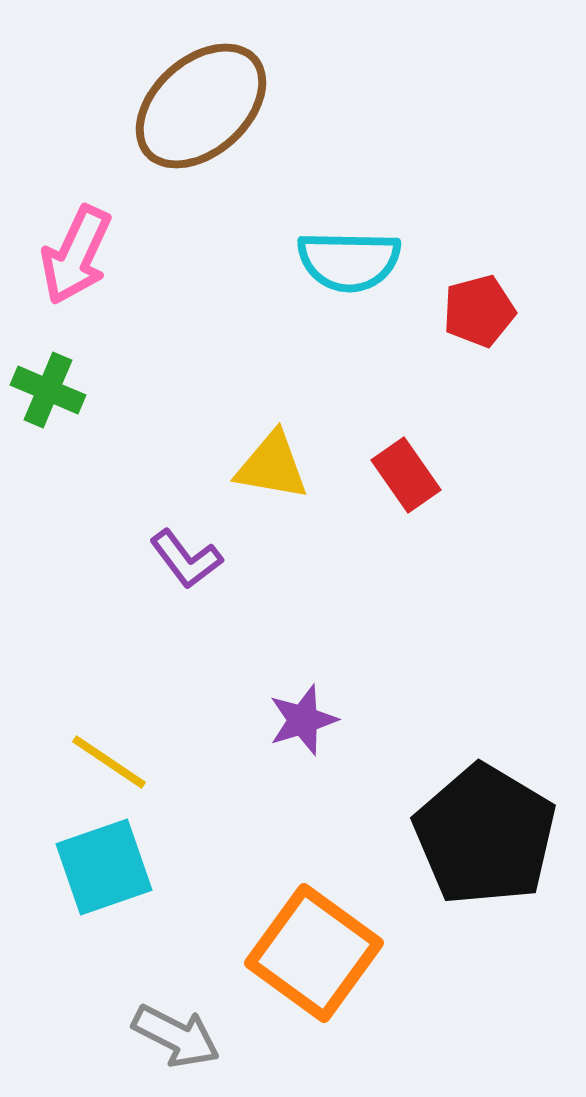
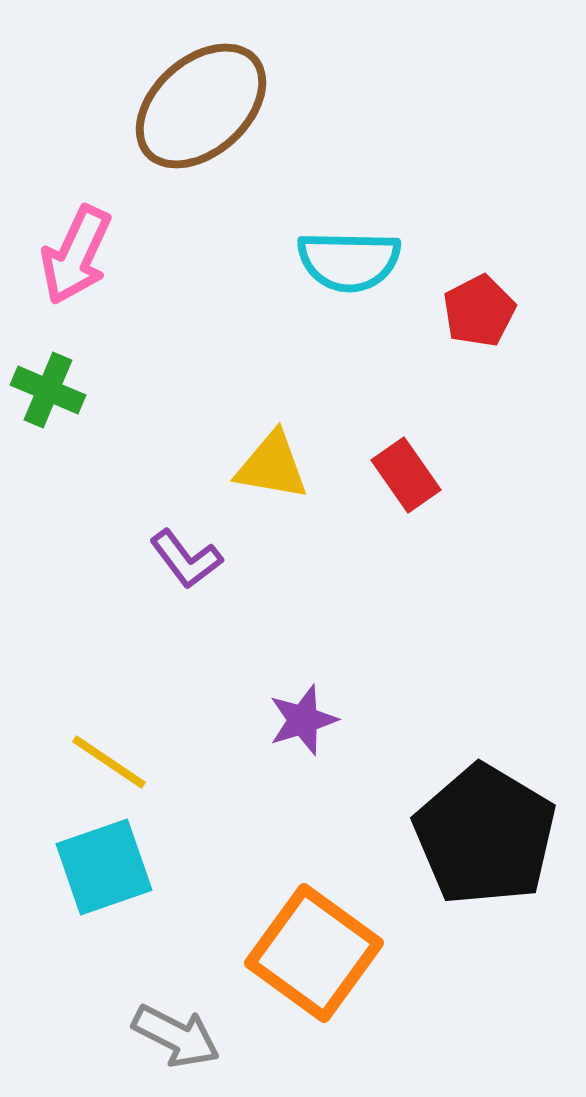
red pentagon: rotated 12 degrees counterclockwise
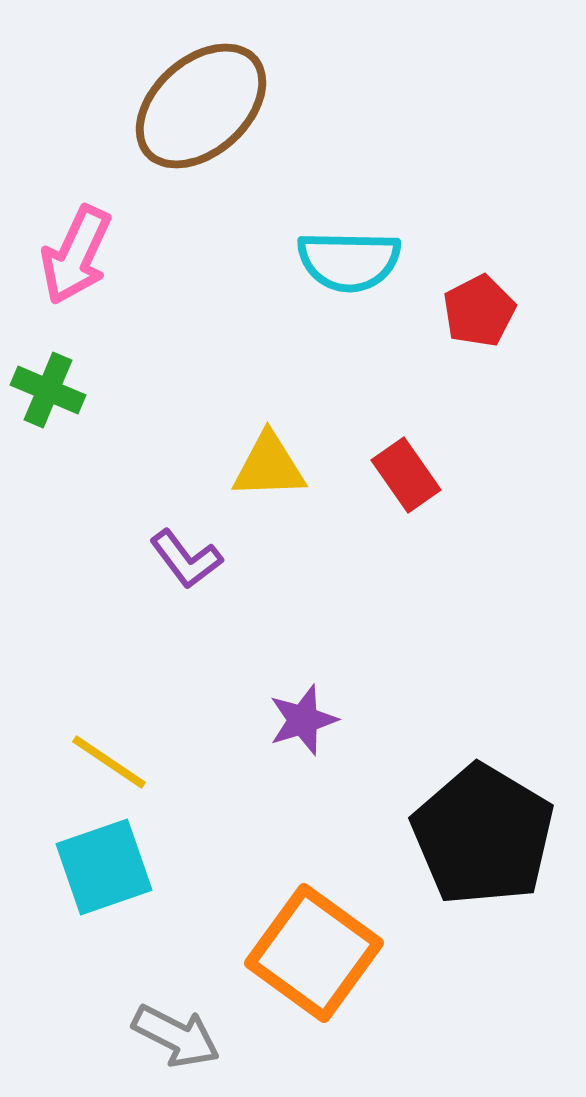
yellow triangle: moved 3 px left; rotated 12 degrees counterclockwise
black pentagon: moved 2 px left
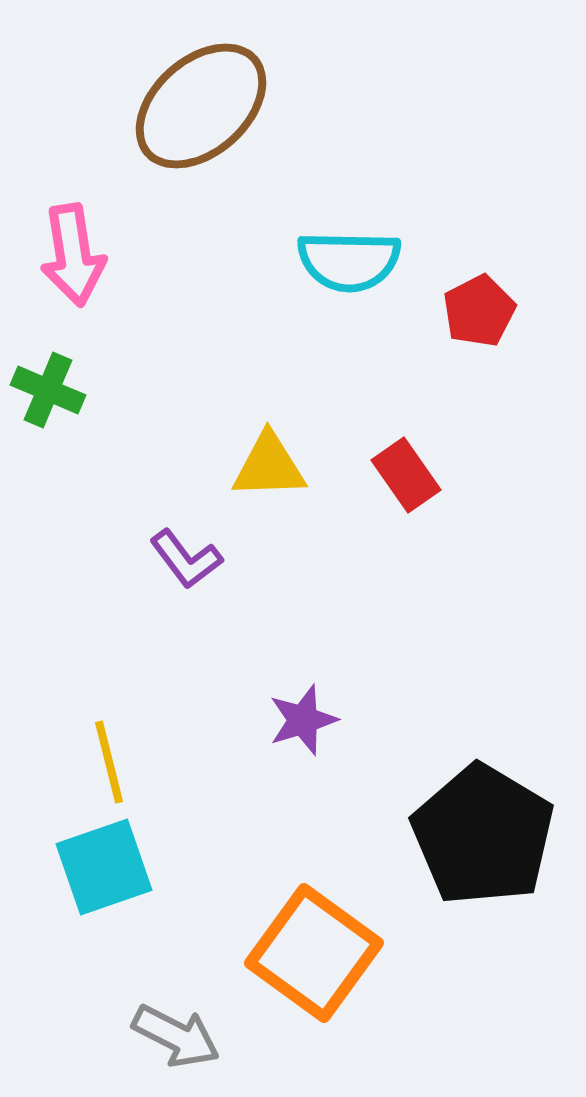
pink arrow: moved 3 px left; rotated 34 degrees counterclockwise
yellow line: rotated 42 degrees clockwise
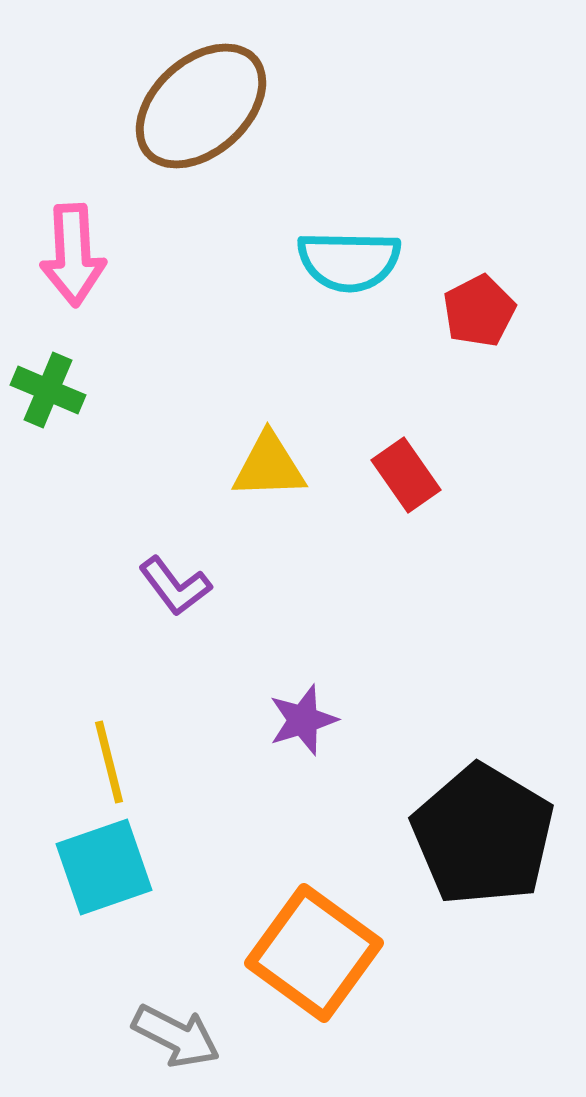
pink arrow: rotated 6 degrees clockwise
purple L-shape: moved 11 px left, 27 px down
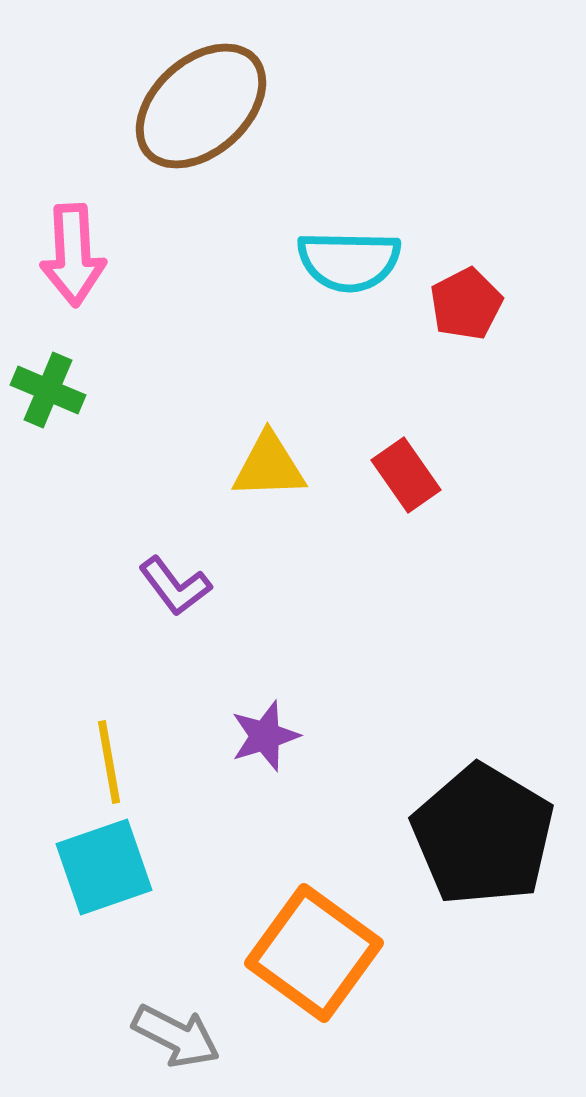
red pentagon: moved 13 px left, 7 px up
purple star: moved 38 px left, 16 px down
yellow line: rotated 4 degrees clockwise
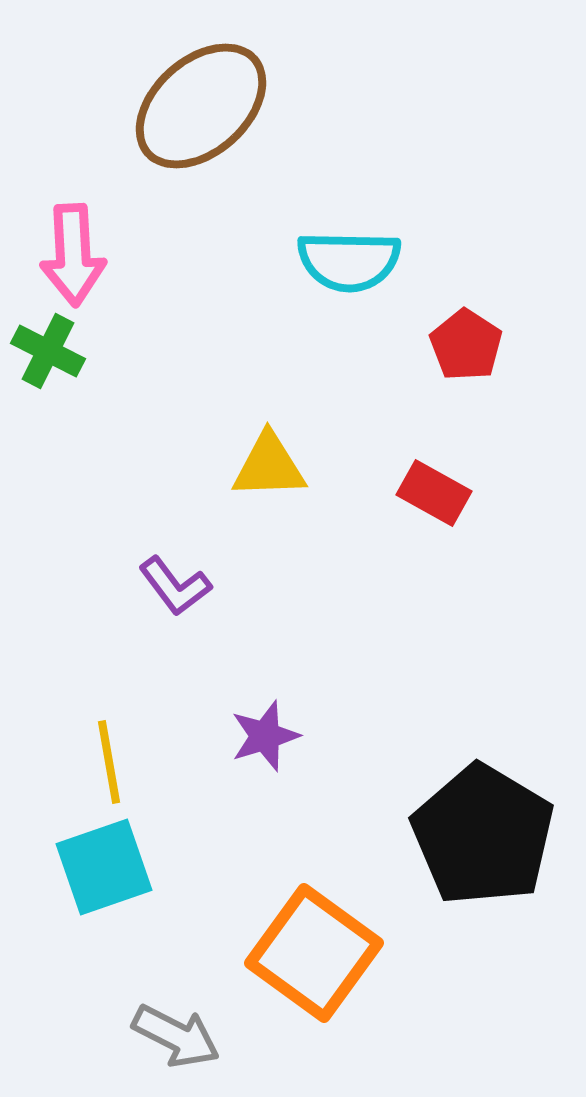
red pentagon: moved 41 px down; rotated 12 degrees counterclockwise
green cross: moved 39 px up; rotated 4 degrees clockwise
red rectangle: moved 28 px right, 18 px down; rotated 26 degrees counterclockwise
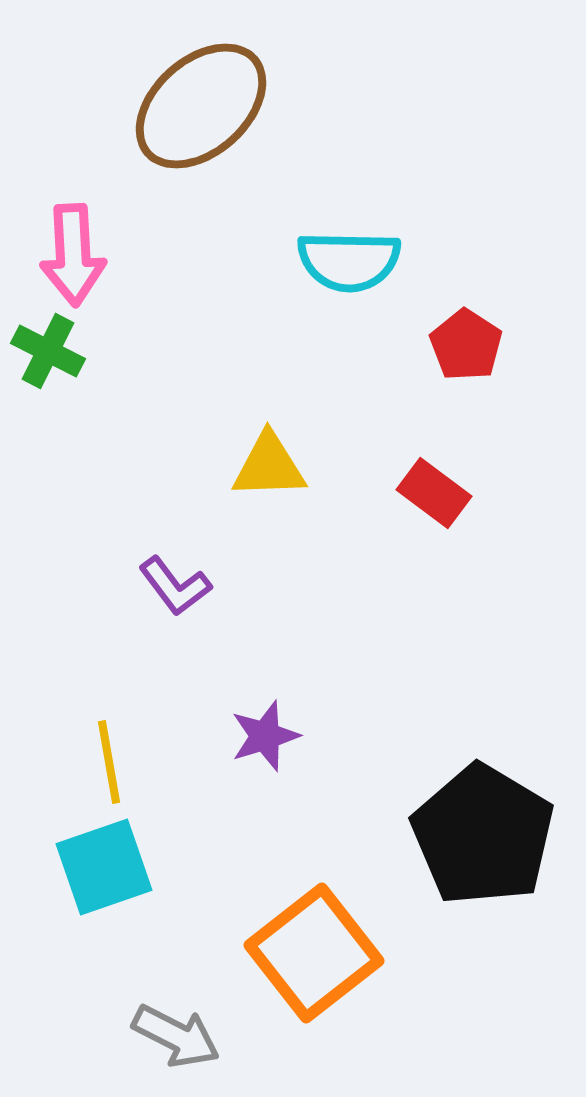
red rectangle: rotated 8 degrees clockwise
orange square: rotated 16 degrees clockwise
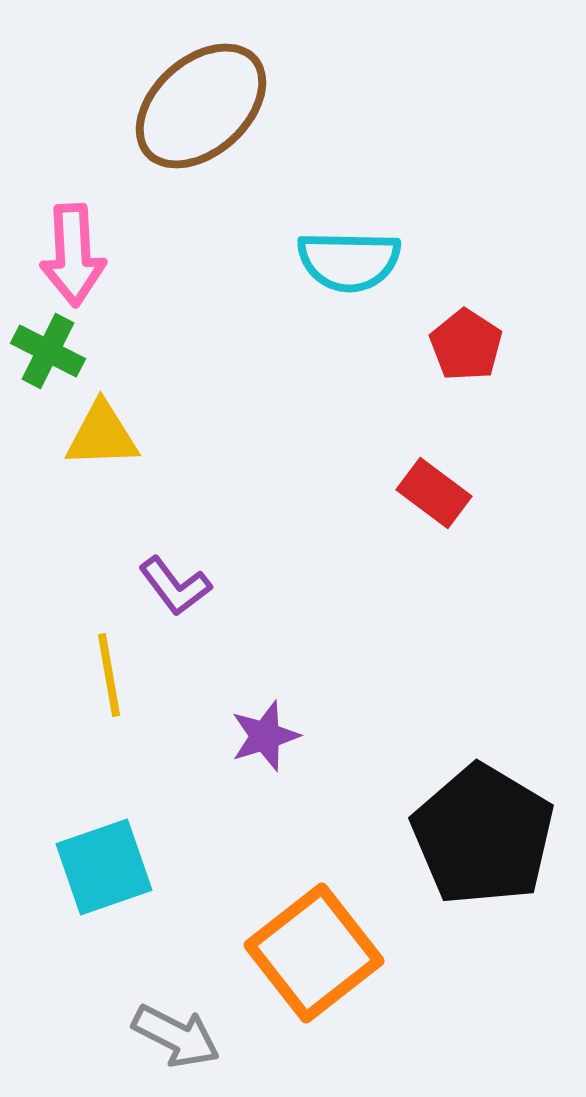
yellow triangle: moved 167 px left, 31 px up
yellow line: moved 87 px up
